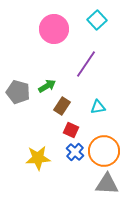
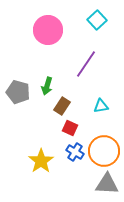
pink circle: moved 6 px left, 1 px down
green arrow: rotated 138 degrees clockwise
cyan triangle: moved 3 px right, 1 px up
red square: moved 1 px left, 2 px up
blue cross: rotated 12 degrees counterclockwise
yellow star: moved 3 px right, 3 px down; rotated 30 degrees counterclockwise
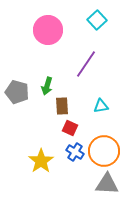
gray pentagon: moved 1 px left
brown rectangle: rotated 36 degrees counterclockwise
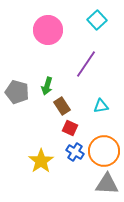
brown rectangle: rotated 30 degrees counterclockwise
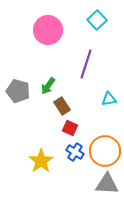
purple line: rotated 16 degrees counterclockwise
green arrow: moved 1 px right; rotated 18 degrees clockwise
gray pentagon: moved 1 px right, 1 px up
cyan triangle: moved 8 px right, 7 px up
orange circle: moved 1 px right
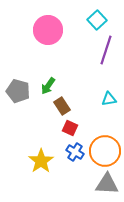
purple line: moved 20 px right, 14 px up
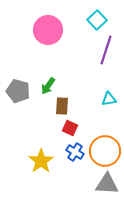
brown rectangle: rotated 36 degrees clockwise
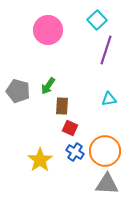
yellow star: moved 1 px left, 1 px up
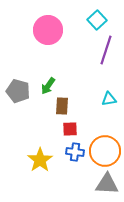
red square: moved 1 px down; rotated 28 degrees counterclockwise
blue cross: rotated 24 degrees counterclockwise
